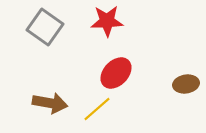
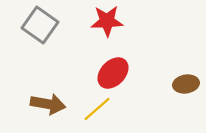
gray square: moved 5 px left, 2 px up
red ellipse: moved 3 px left
brown arrow: moved 2 px left, 1 px down
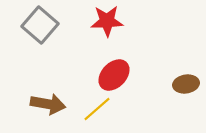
gray square: rotated 6 degrees clockwise
red ellipse: moved 1 px right, 2 px down
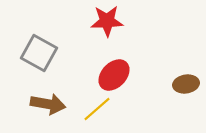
gray square: moved 1 px left, 28 px down; rotated 12 degrees counterclockwise
